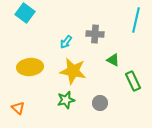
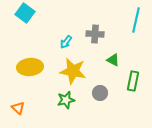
green rectangle: rotated 36 degrees clockwise
gray circle: moved 10 px up
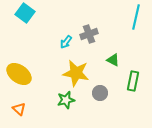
cyan line: moved 3 px up
gray cross: moved 6 px left; rotated 24 degrees counterclockwise
yellow ellipse: moved 11 px left, 7 px down; rotated 40 degrees clockwise
yellow star: moved 3 px right, 2 px down
orange triangle: moved 1 px right, 1 px down
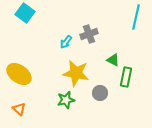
green rectangle: moved 7 px left, 4 px up
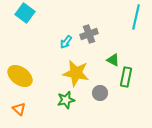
yellow ellipse: moved 1 px right, 2 px down
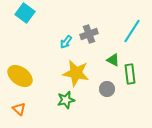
cyan line: moved 4 px left, 14 px down; rotated 20 degrees clockwise
green rectangle: moved 4 px right, 3 px up; rotated 18 degrees counterclockwise
gray circle: moved 7 px right, 4 px up
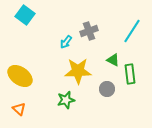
cyan square: moved 2 px down
gray cross: moved 3 px up
yellow star: moved 2 px right, 2 px up; rotated 12 degrees counterclockwise
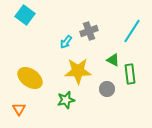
yellow ellipse: moved 10 px right, 2 px down
orange triangle: rotated 16 degrees clockwise
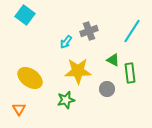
green rectangle: moved 1 px up
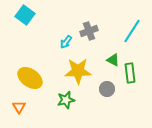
orange triangle: moved 2 px up
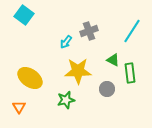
cyan square: moved 1 px left
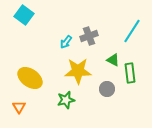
gray cross: moved 5 px down
